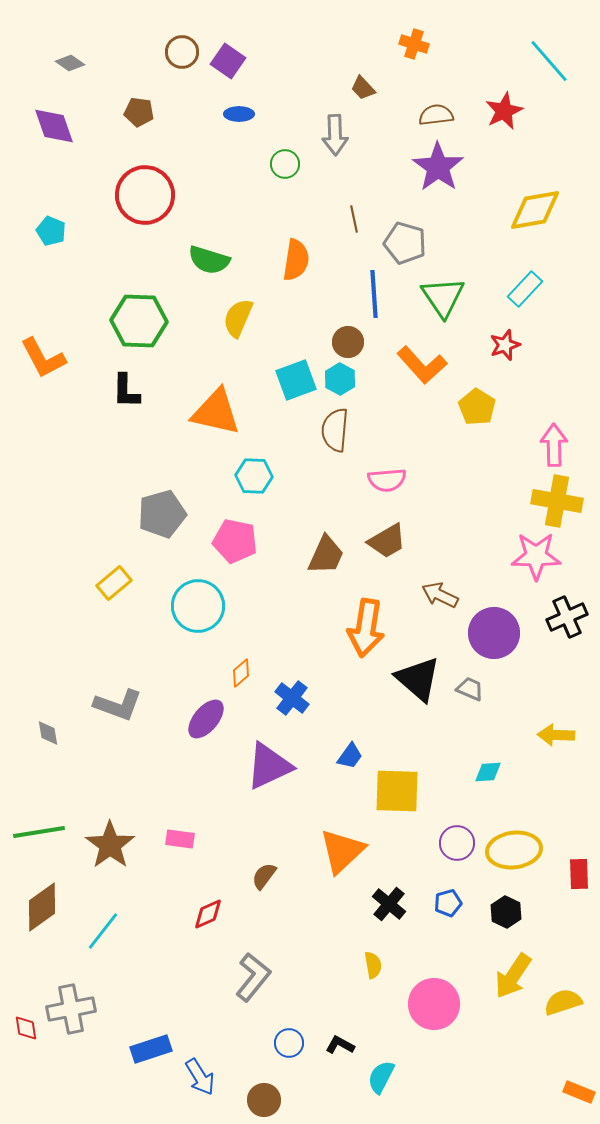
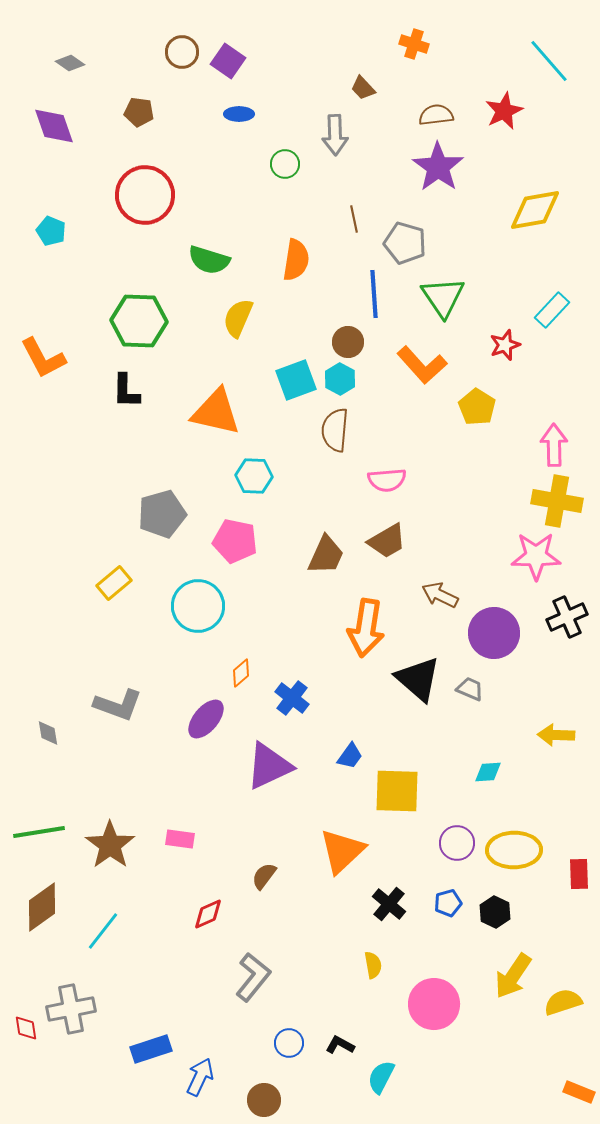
cyan rectangle at (525, 289): moved 27 px right, 21 px down
yellow ellipse at (514, 850): rotated 6 degrees clockwise
black hexagon at (506, 912): moved 11 px left
blue arrow at (200, 1077): rotated 123 degrees counterclockwise
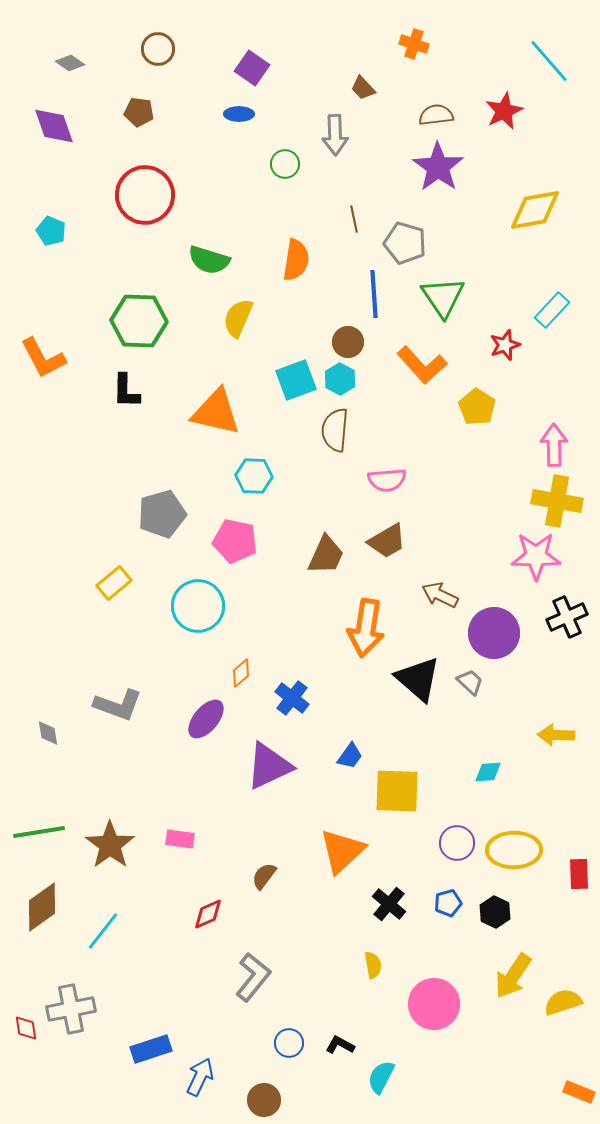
brown circle at (182, 52): moved 24 px left, 3 px up
purple square at (228, 61): moved 24 px right, 7 px down
gray trapezoid at (470, 689): moved 7 px up; rotated 20 degrees clockwise
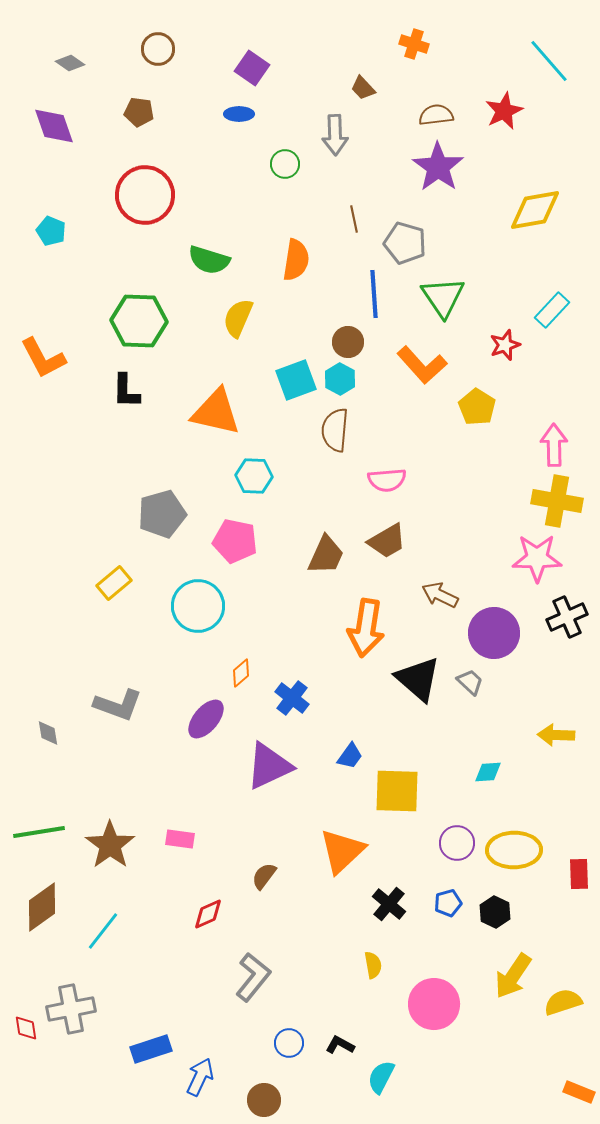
pink star at (536, 556): moved 1 px right, 2 px down
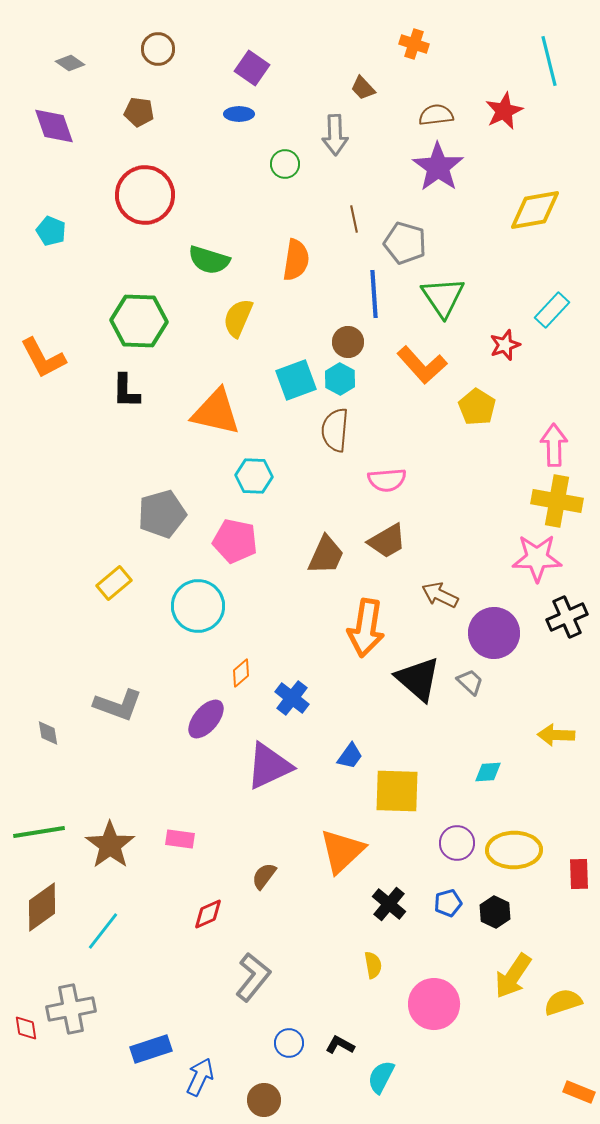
cyan line at (549, 61): rotated 27 degrees clockwise
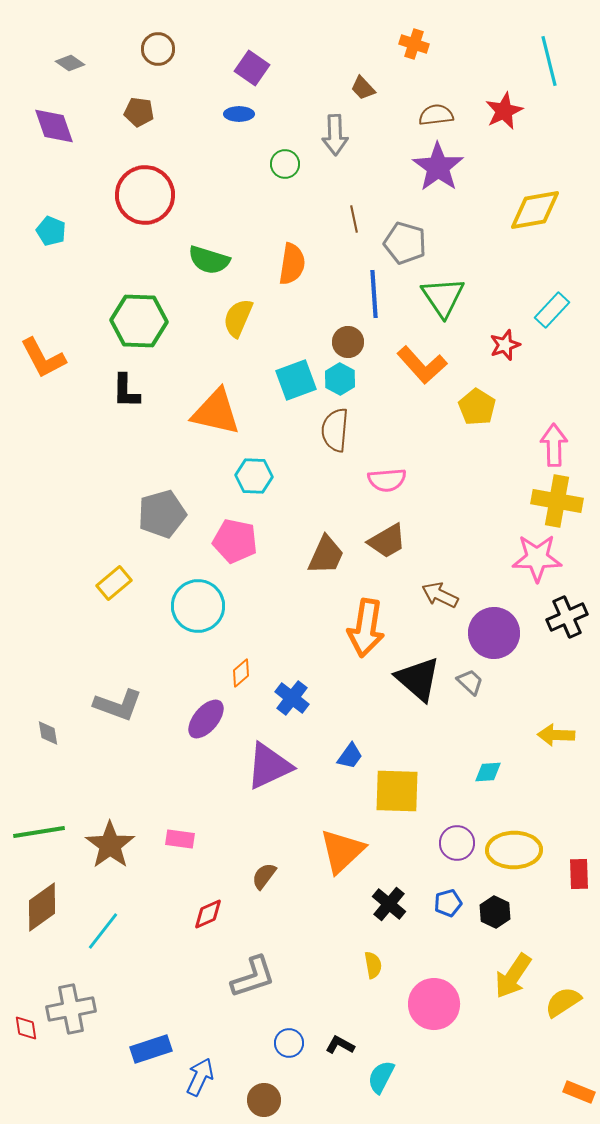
orange semicircle at (296, 260): moved 4 px left, 4 px down
gray L-shape at (253, 977): rotated 33 degrees clockwise
yellow semicircle at (563, 1002): rotated 15 degrees counterclockwise
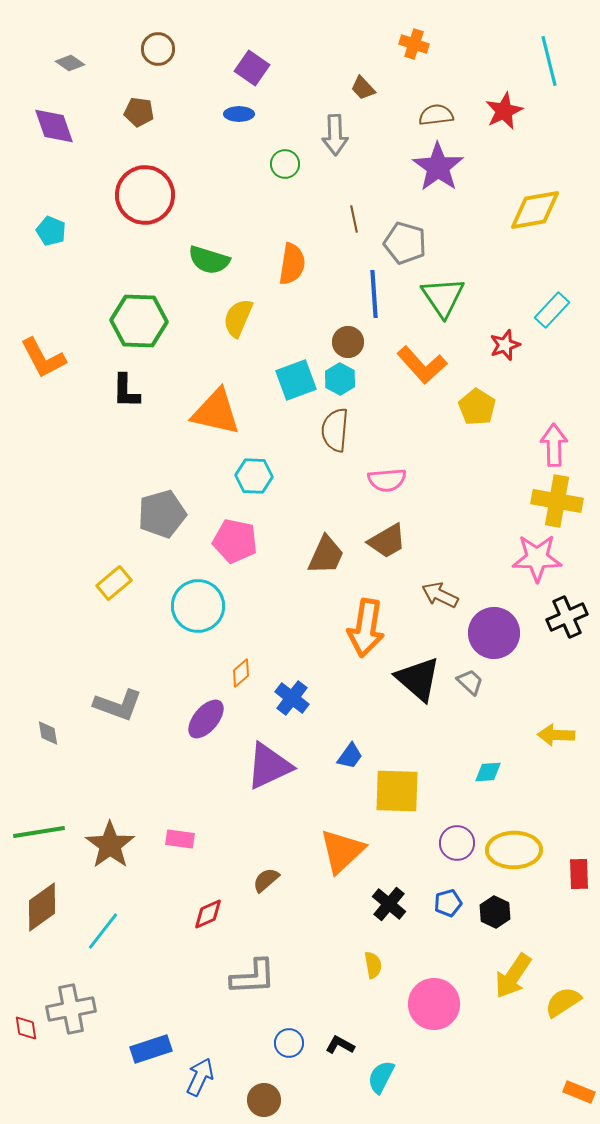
brown semicircle at (264, 876): moved 2 px right, 4 px down; rotated 12 degrees clockwise
gray L-shape at (253, 977): rotated 15 degrees clockwise
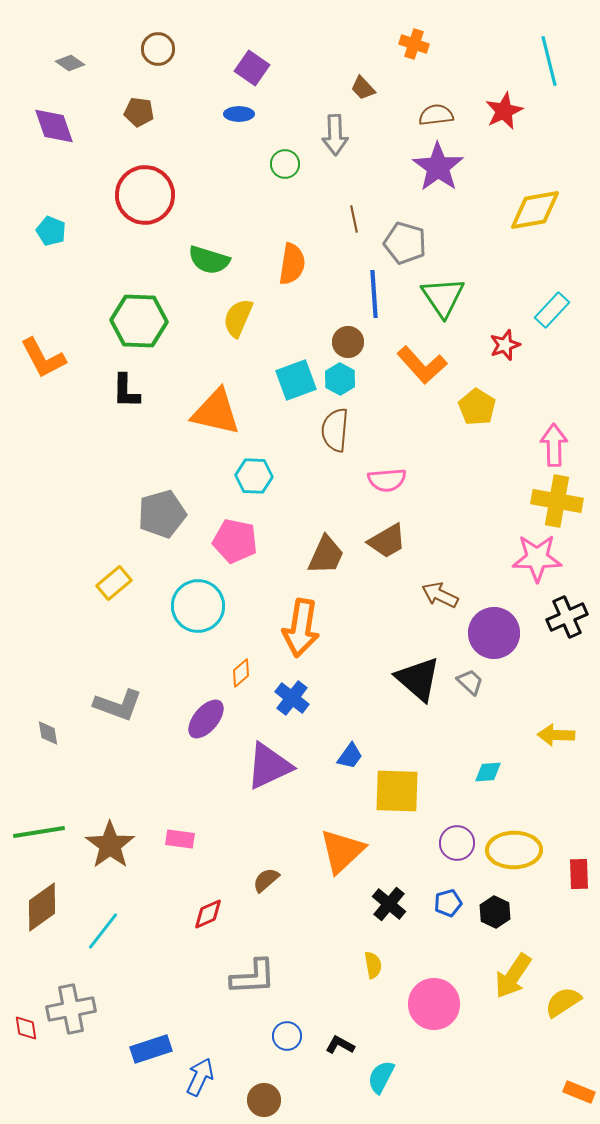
orange arrow at (366, 628): moved 65 px left
blue circle at (289, 1043): moved 2 px left, 7 px up
